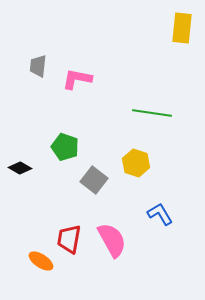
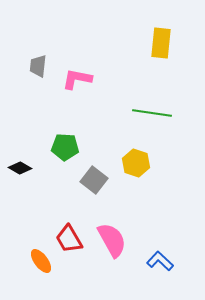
yellow rectangle: moved 21 px left, 15 px down
green pentagon: rotated 16 degrees counterclockwise
blue L-shape: moved 47 px down; rotated 16 degrees counterclockwise
red trapezoid: rotated 40 degrees counterclockwise
orange ellipse: rotated 20 degrees clockwise
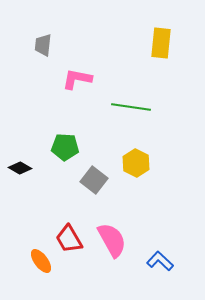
gray trapezoid: moved 5 px right, 21 px up
green line: moved 21 px left, 6 px up
yellow hexagon: rotated 8 degrees clockwise
